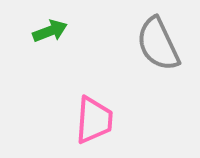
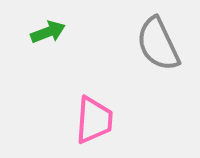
green arrow: moved 2 px left, 1 px down
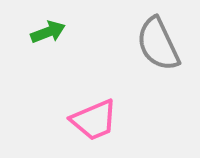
pink trapezoid: rotated 63 degrees clockwise
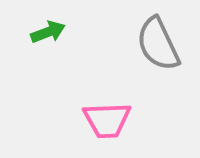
pink trapezoid: moved 13 px right; rotated 21 degrees clockwise
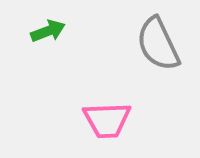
green arrow: moved 1 px up
